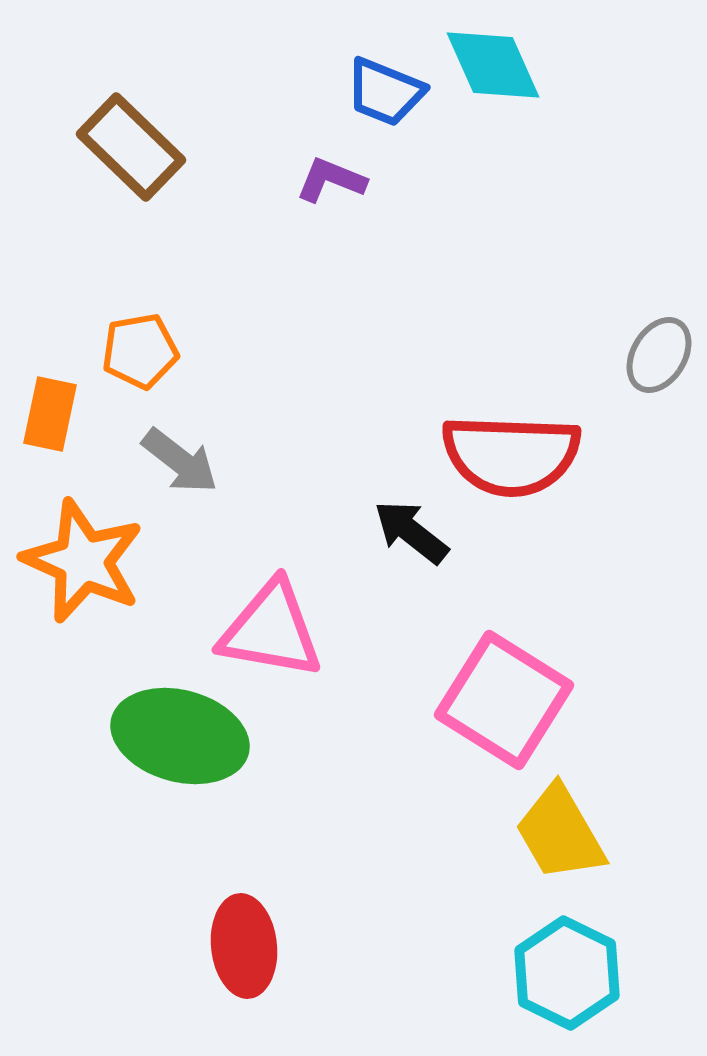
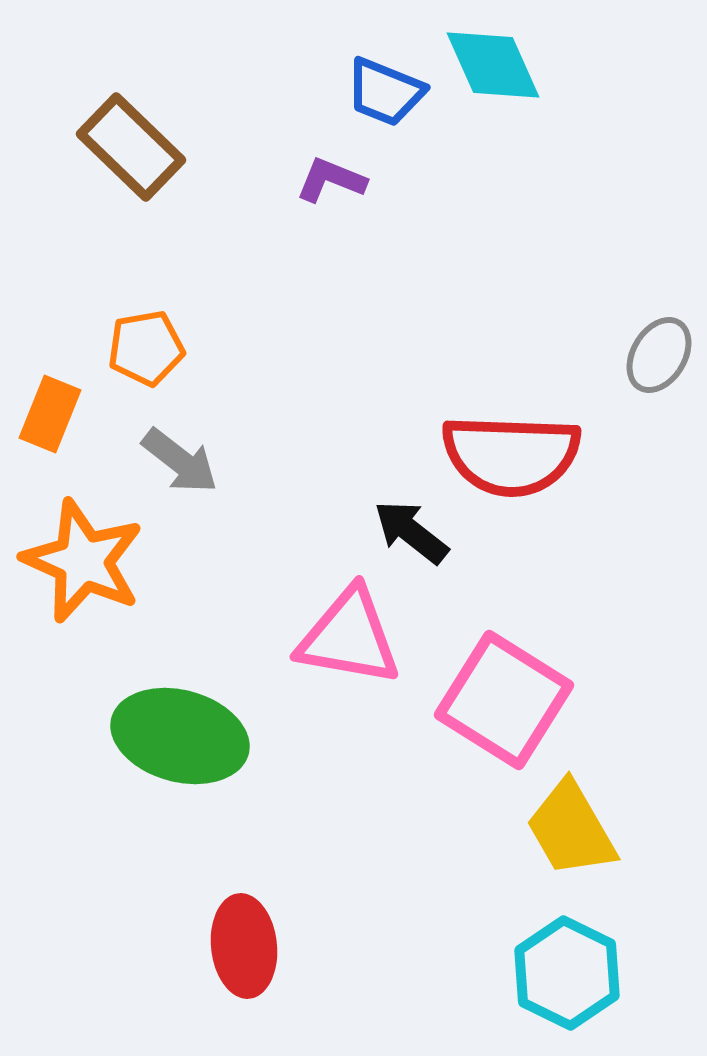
orange pentagon: moved 6 px right, 3 px up
orange rectangle: rotated 10 degrees clockwise
pink triangle: moved 78 px right, 7 px down
yellow trapezoid: moved 11 px right, 4 px up
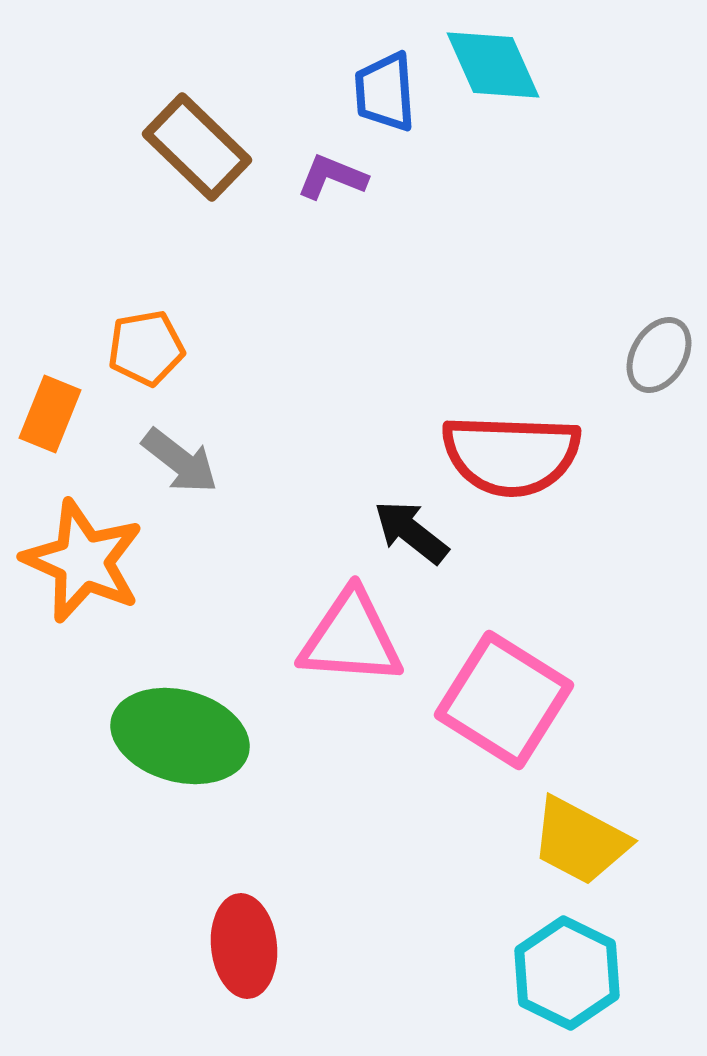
blue trapezoid: rotated 64 degrees clockwise
brown rectangle: moved 66 px right
purple L-shape: moved 1 px right, 3 px up
pink triangle: moved 2 px right, 1 px down; rotated 6 degrees counterclockwise
yellow trapezoid: moved 9 px right, 12 px down; rotated 32 degrees counterclockwise
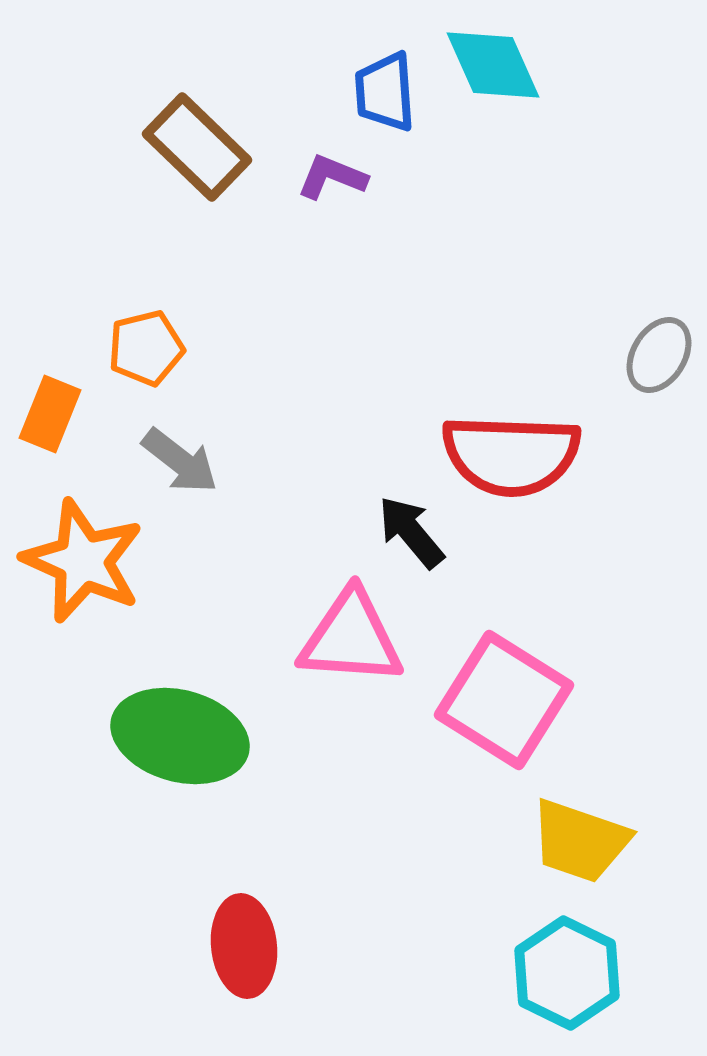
orange pentagon: rotated 4 degrees counterclockwise
black arrow: rotated 12 degrees clockwise
yellow trapezoid: rotated 9 degrees counterclockwise
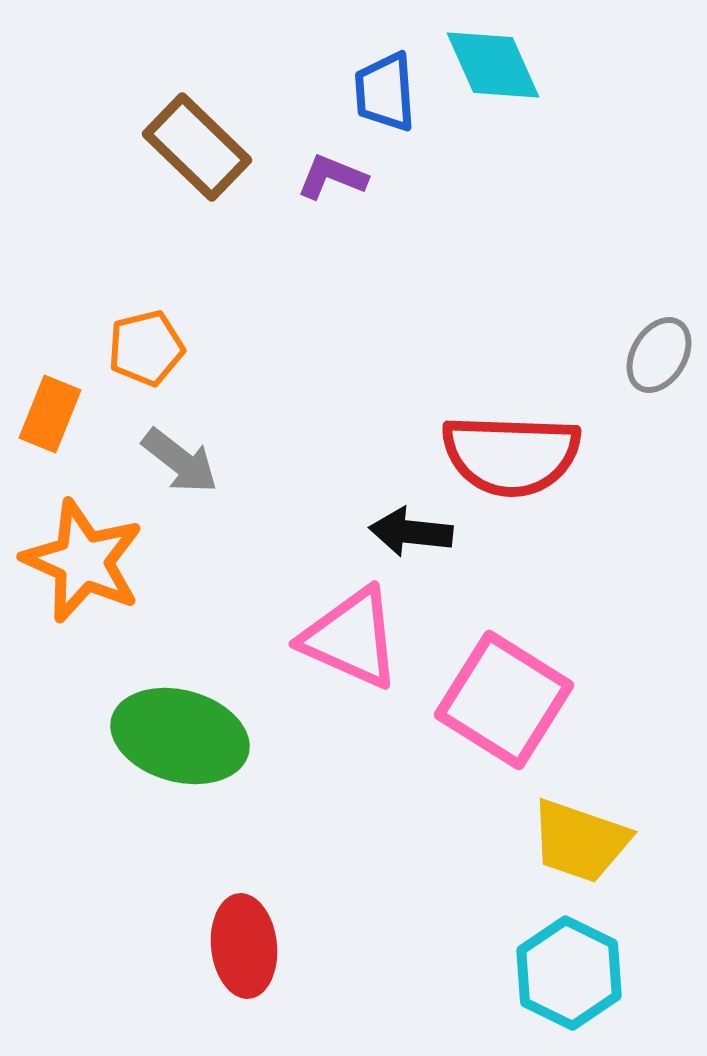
black arrow: rotated 44 degrees counterclockwise
pink triangle: rotated 20 degrees clockwise
cyan hexagon: moved 2 px right
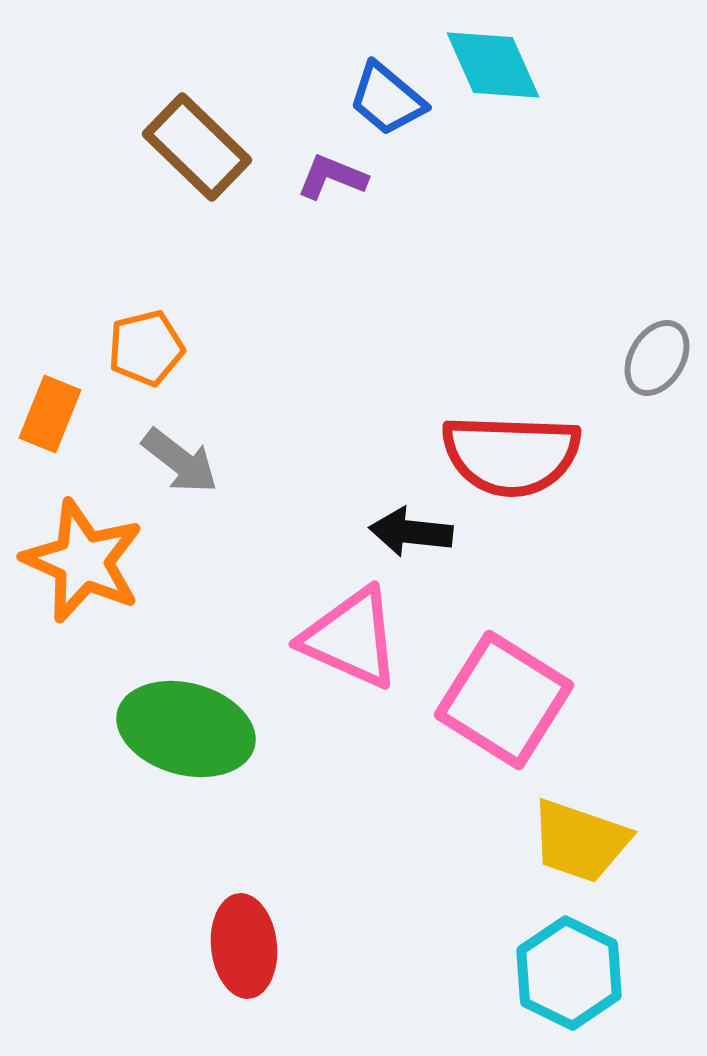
blue trapezoid: moved 2 px right, 7 px down; rotated 46 degrees counterclockwise
gray ellipse: moved 2 px left, 3 px down
green ellipse: moved 6 px right, 7 px up
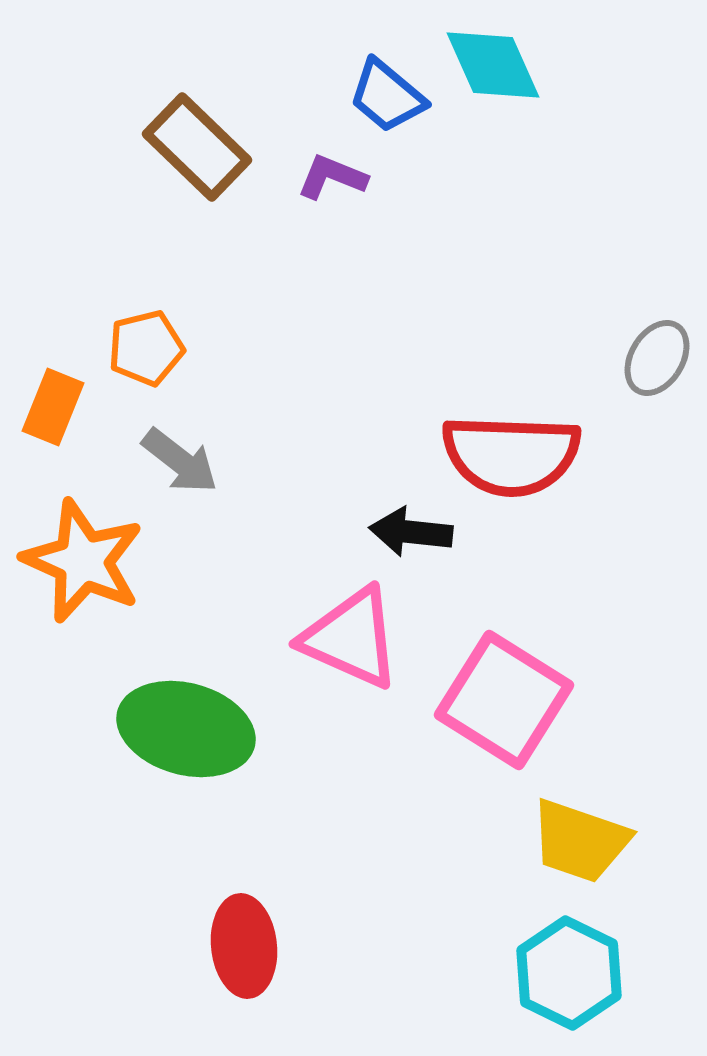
blue trapezoid: moved 3 px up
orange rectangle: moved 3 px right, 7 px up
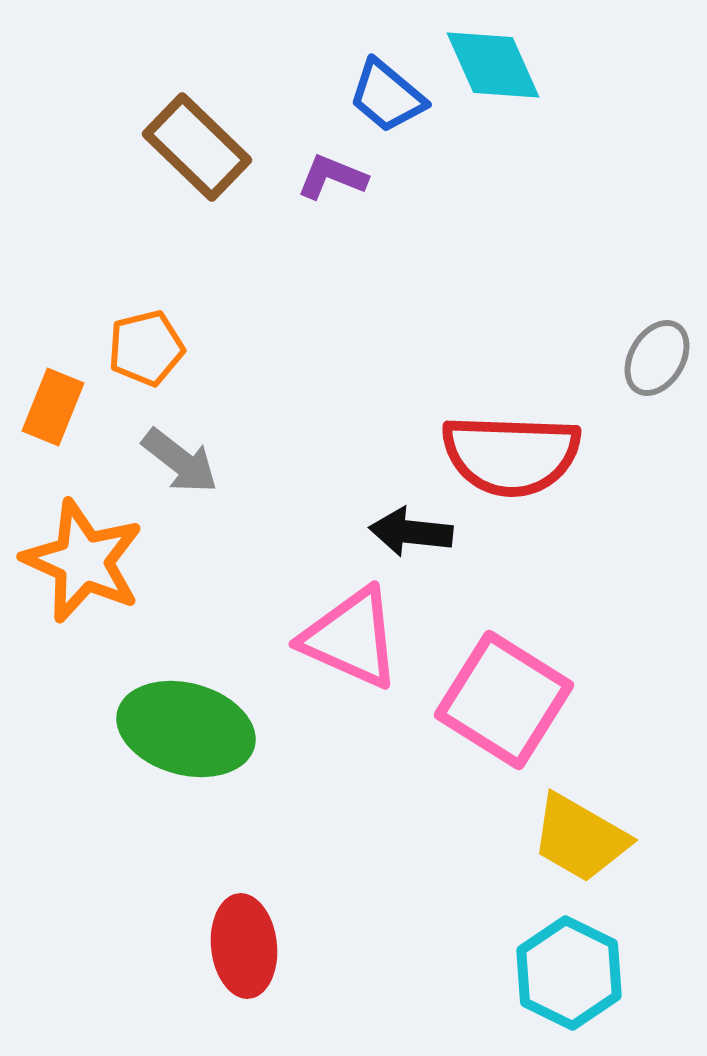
yellow trapezoid: moved 3 px up; rotated 11 degrees clockwise
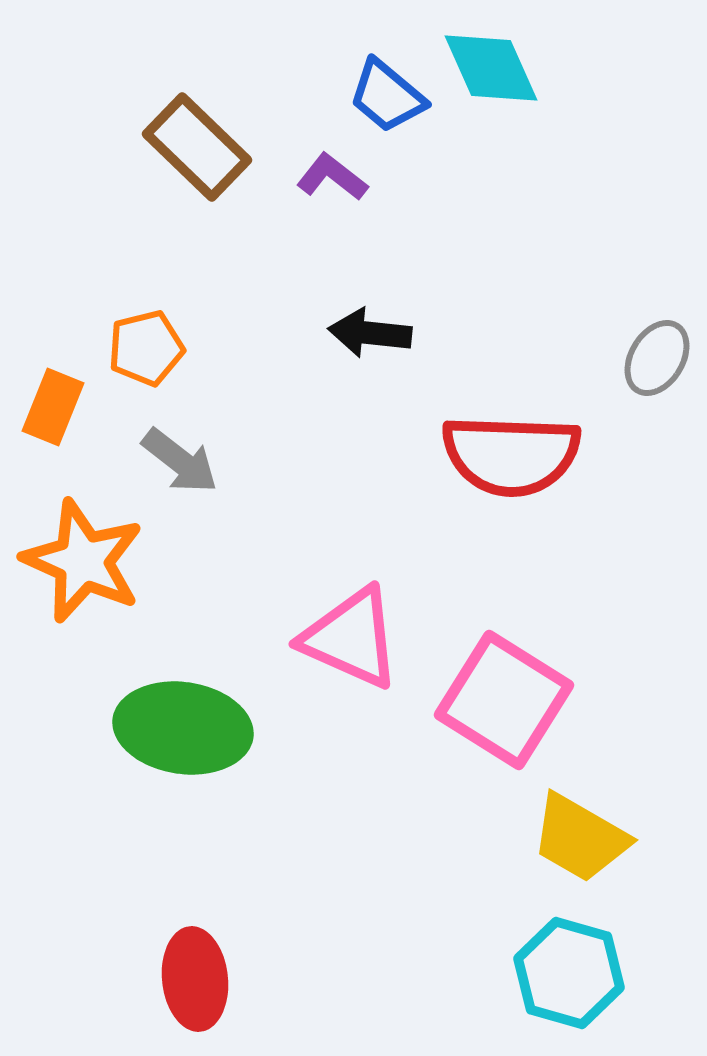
cyan diamond: moved 2 px left, 3 px down
purple L-shape: rotated 16 degrees clockwise
black arrow: moved 41 px left, 199 px up
green ellipse: moved 3 px left, 1 px up; rotated 7 degrees counterclockwise
red ellipse: moved 49 px left, 33 px down
cyan hexagon: rotated 10 degrees counterclockwise
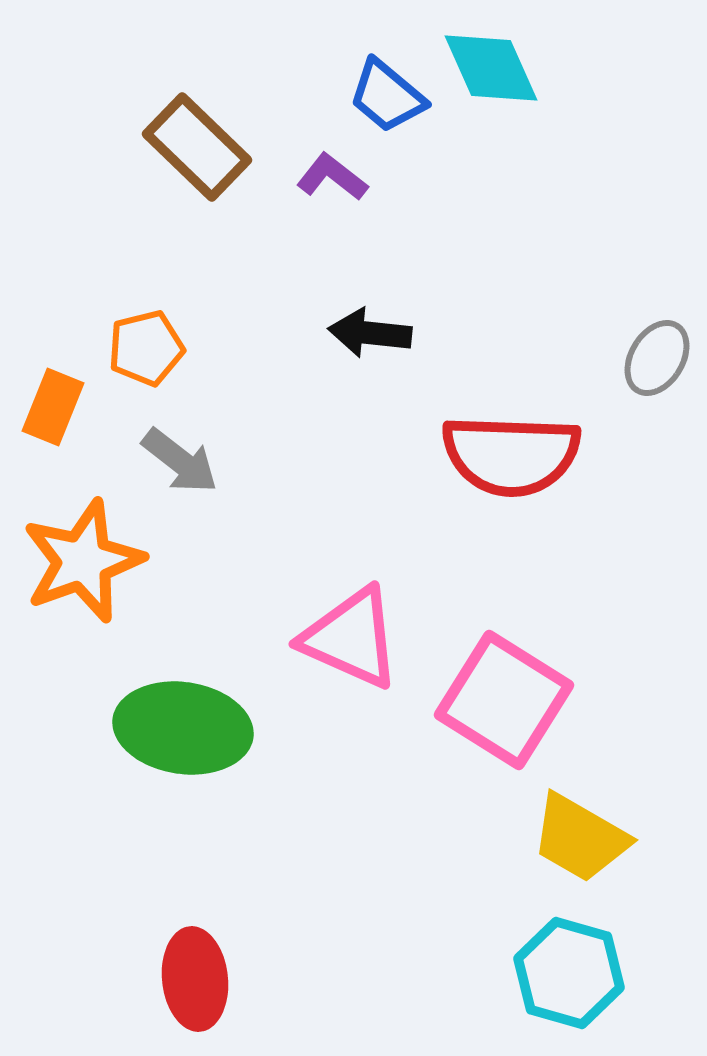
orange star: rotated 28 degrees clockwise
